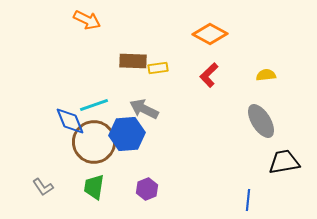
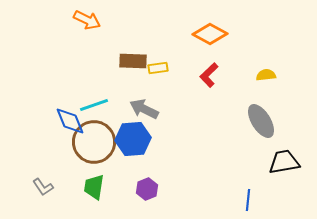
blue hexagon: moved 6 px right, 5 px down
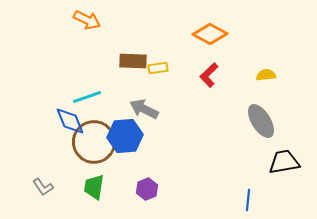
cyan line: moved 7 px left, 8 px up
blue hexagon: moved 8 px left, 3 px up
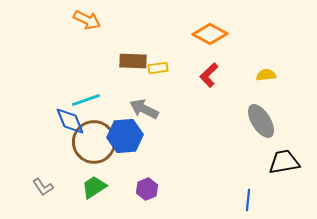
cyan line: moved 1 px left, 3 px down
green trapezoid: rotated 48 degrees clockwise
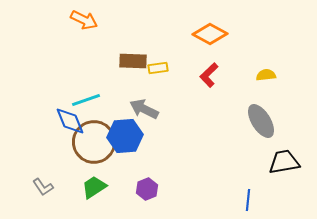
orange arrow: moved 3 px left
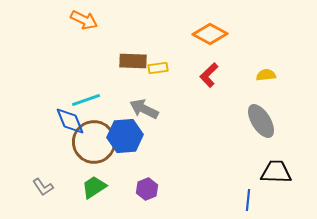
black trapezoid: moved 8 px left, 10 px down; rotated 12 degrees clockwise
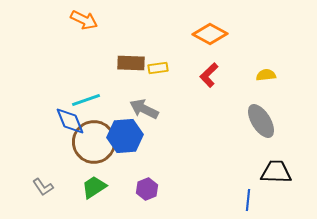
brown rectangle: moved 2 px left, 2 px down
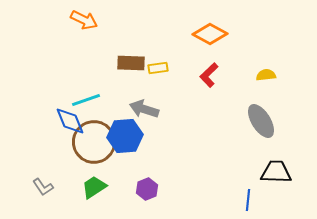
gray arrow: rotated 8 degrees counterclockwise
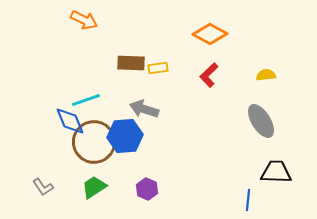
purple hexagon: rotated 15 degrees counterclockwise
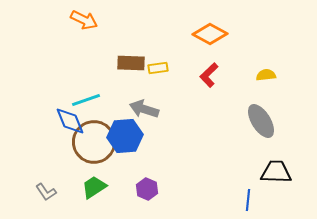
gray L-shape: moved 3 px right, 5 px down
